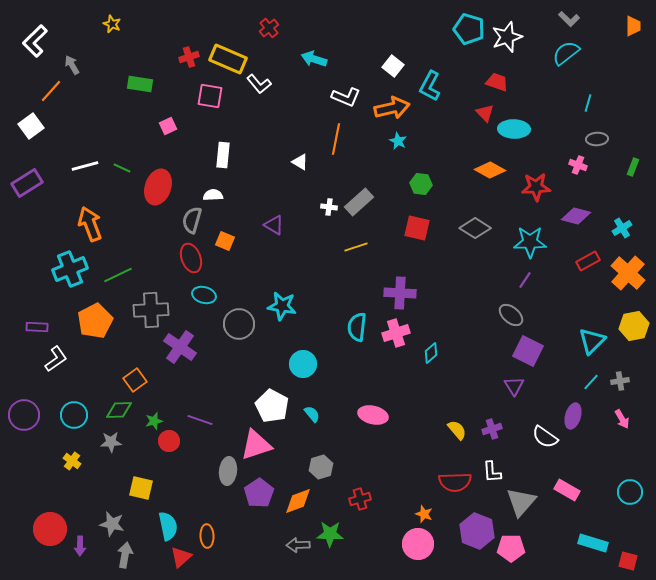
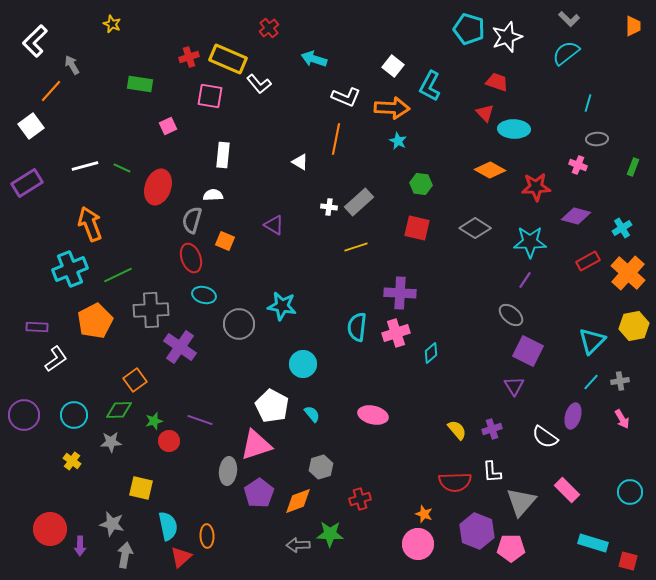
orange arrow at (392, 108): rotated 16 degrees clockwise
pink rectangle at (567, 490): rotated 15 degrees clockwise
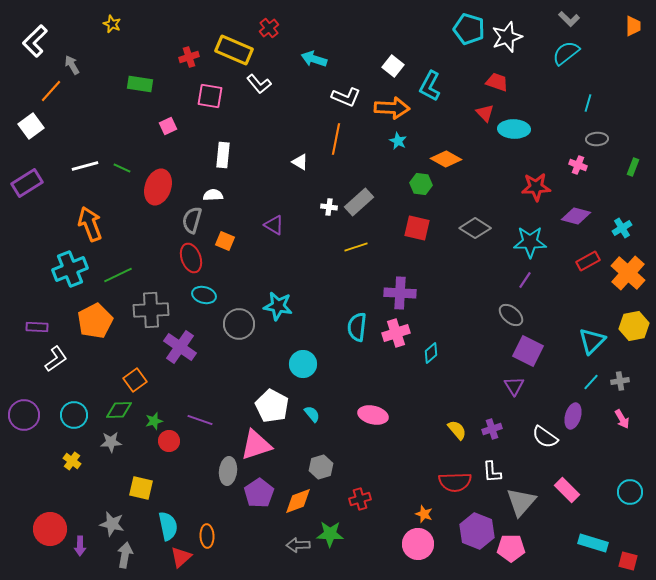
yellow rectangle at (228, 59): moved 6 px right, 9 px up
orange diamond at (490, 170): moved 44 px left, 11 px up
cyan star at (282, 306): moved 4 px left
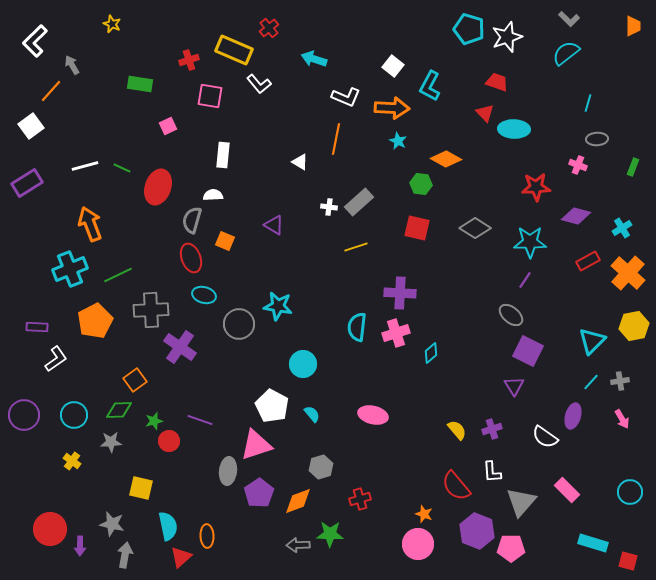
red cross at (189, 57): moved 3 px down
red semicircle at (455, 482): moved 1 px right, 4 px down; rotated 52 degrees clockwise
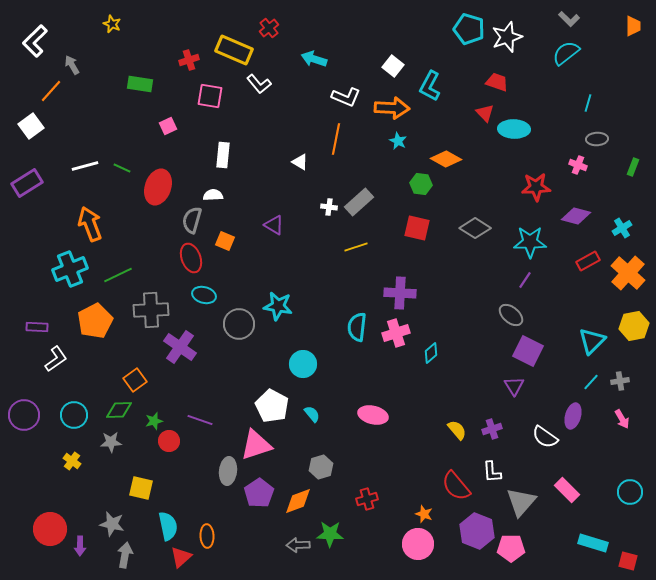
red cross at (360, 499): moved 7 px right
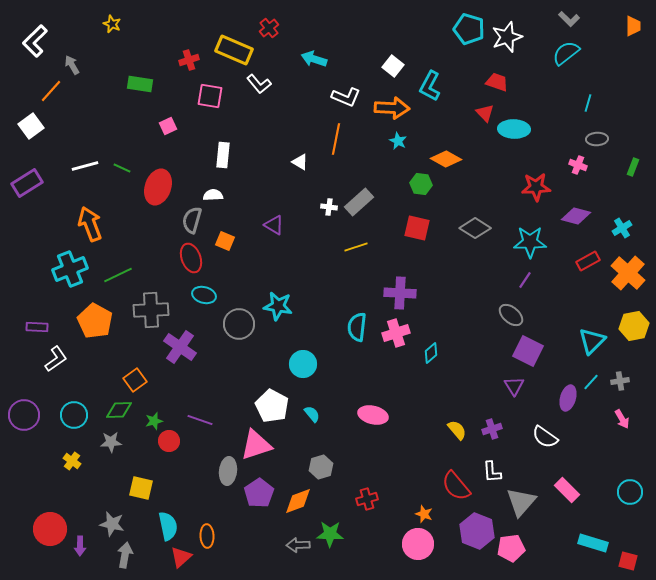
orange pentagon at (95, 321): rotated 16 degrees counterclockwise
purple ellipse at (573, 416): moved 5 px left, 18 px up
pink pentagon at (511, 548): rotated 8 degrees counterclockwise
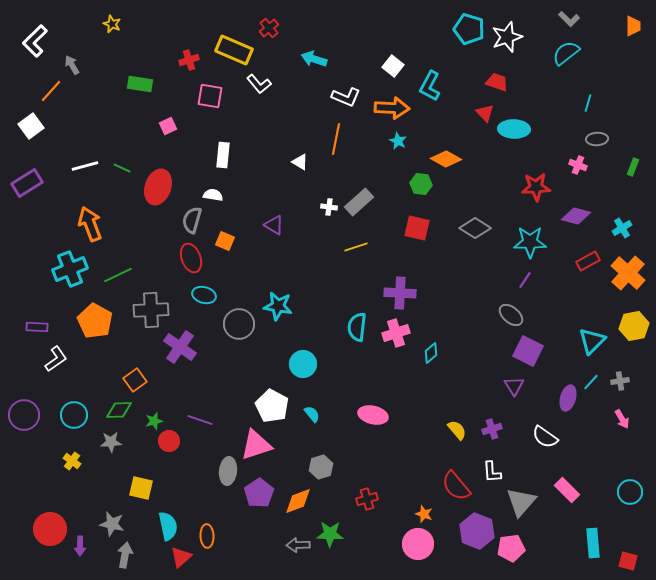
white semicircle at (213, 195): rotated 12 degrees clockwise
cyan rectangle at (593, 543): rotated 68 degrees clockwise
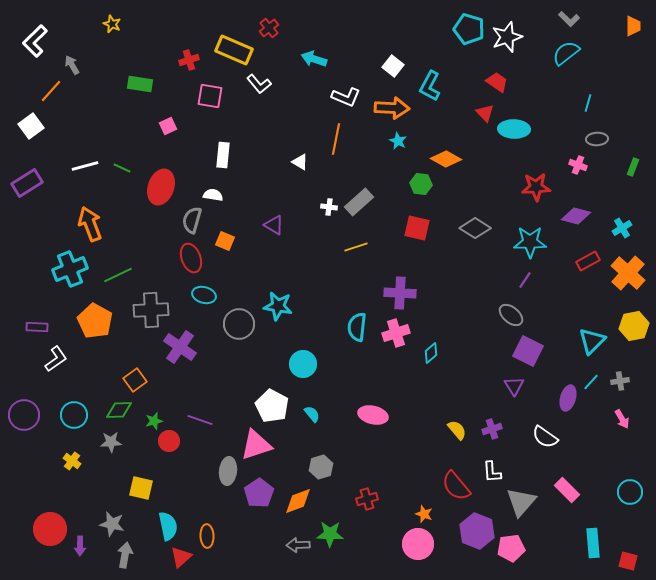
red trapezoid at (497, 82): rotated 15 degrees clockwise
red ellipse at (158, 187): moved 3 px right
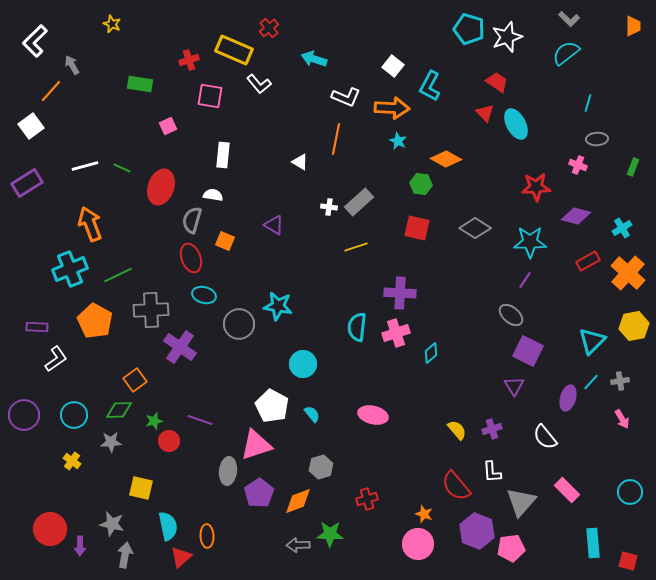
cyan ellipse at (514, 129): moved 2 px right, 5 px up; rotated 60 degrees clockwise
white semicircle at (545, 437): rotated 16 degrees clockwise
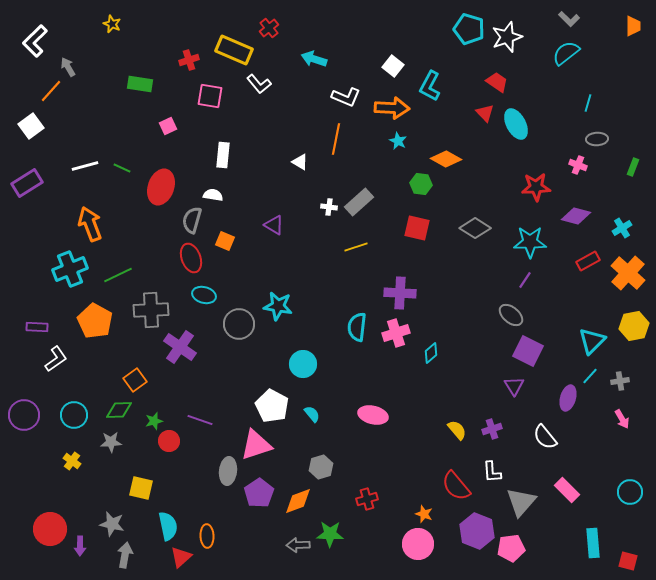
gray arrow at (72, 65): moved 4 px left, 2 px down
cyan line at (591, 382): moved 1 px left, 6 px up
